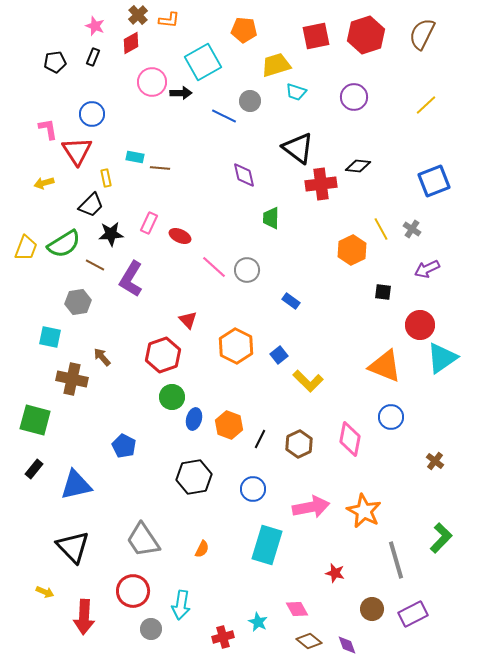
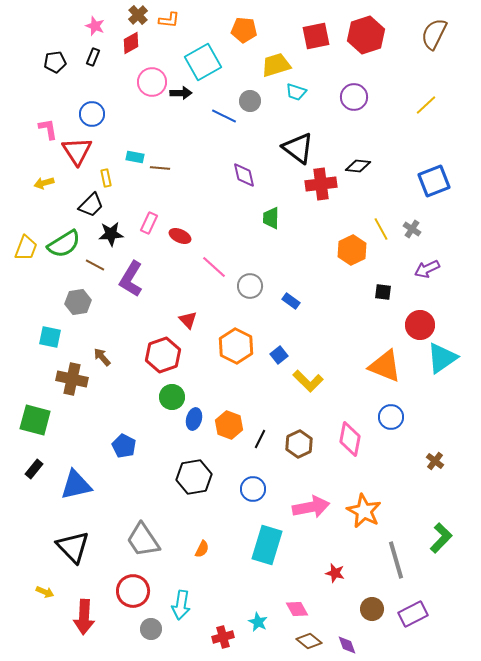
brown semicircle at (422, 34): moved 12 px right
gray circle at (247, 270): moved 3 px right, 16 px down
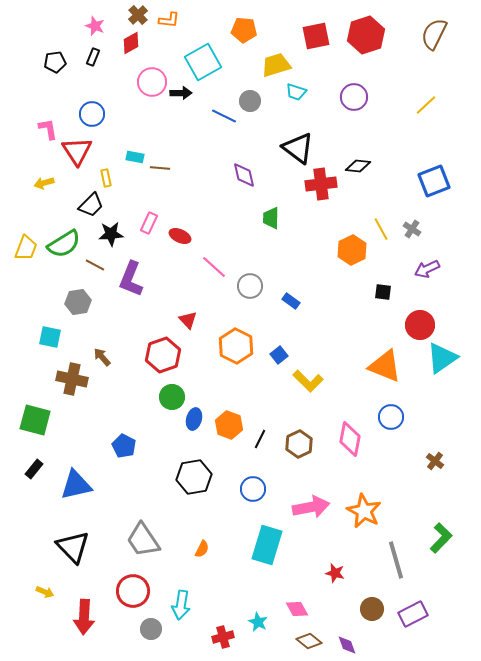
purple L-shape at (131, 279): rotated 9 degrees counterclockwise
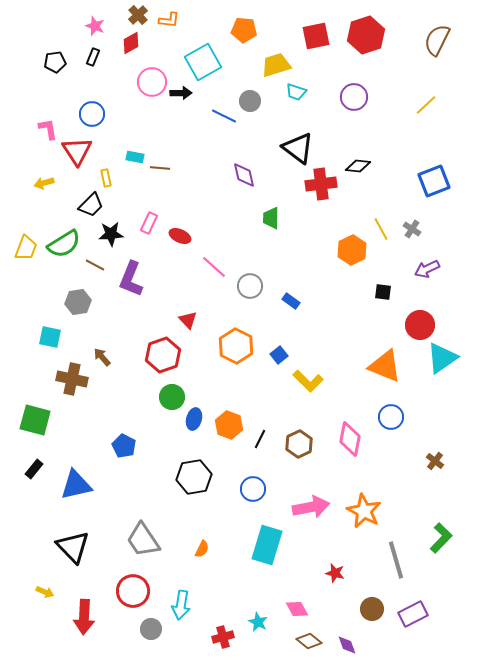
brown semicircle at (434, 34): moved 3 px right, 6 px down
